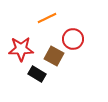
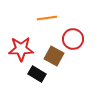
orange line: rotated 18 degrees clockwise
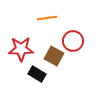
red circle: moved 2 px down
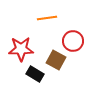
brown square: moved 2 px right, 4 px down
black rectangle: moved 2 px left
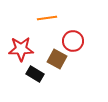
brown square: moved 1 px right, 1 px up
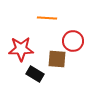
orange line: rotated 12 degrees clockwise
brown square: rotated 24 degrees counterclockwise
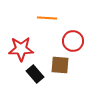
brown square: moved 3 px right, 6 px down
black rectangle: rotated 18 degrees clockwise
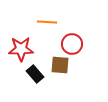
orange line: moved 4 px down
red circle: moved 1 px left, 3 px down
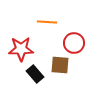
red circle: moved 2 px right, 1 px up
